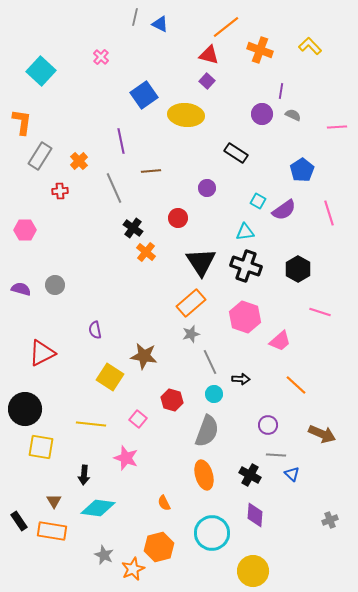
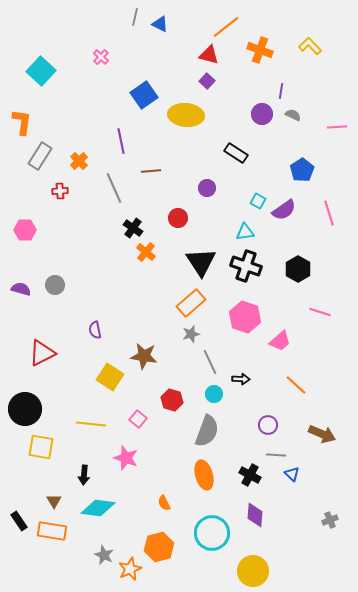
orange star at (133, 569): moved 3 px left
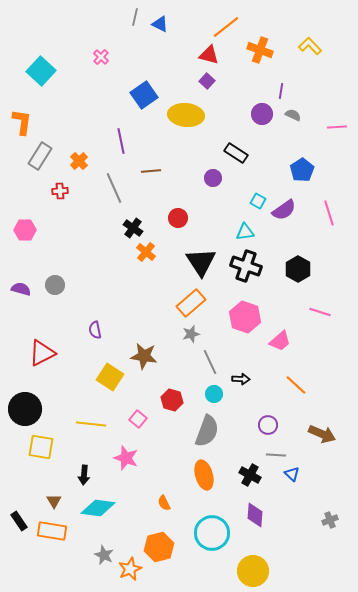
purple circle at (207, 188): moved 6 px right, 10 px up
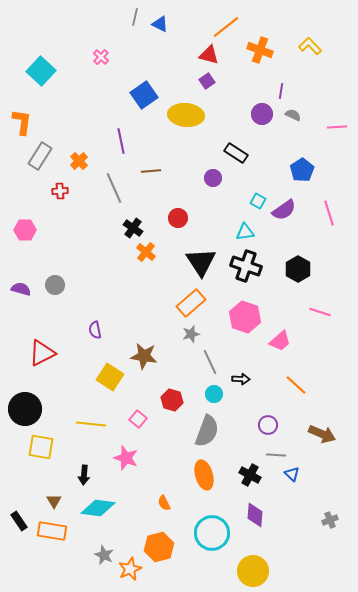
purple square at (207, 81): rotated 14 degrees clockwise
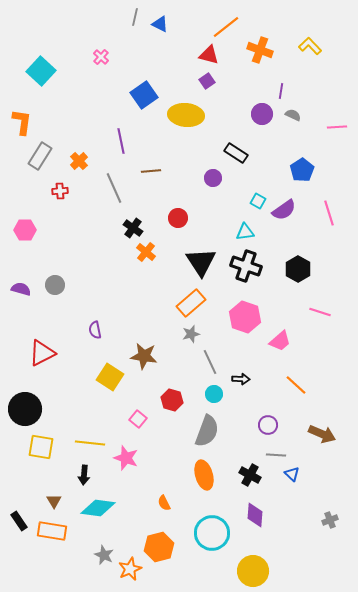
yellow line at (91, 424): moved 1 px left, 19 px down
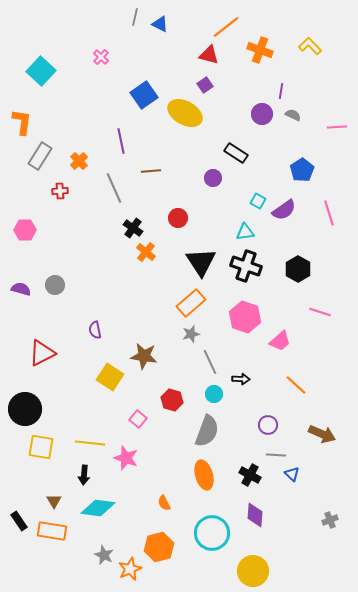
purple square at (207, 81): moved 2 px left, 4 px down
yellow ellipse at (186, 115): moved 1 px left, 2 px up; rotated 24 degrees clockwise
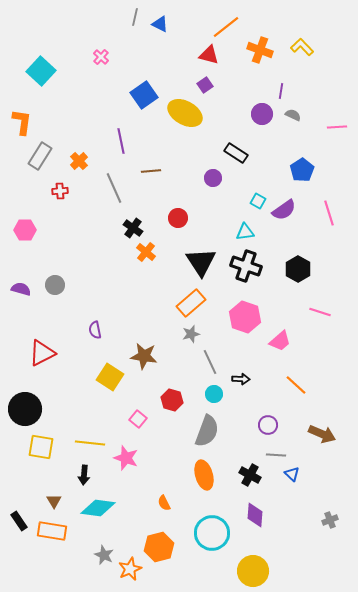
yellow L-shape at (310, 46): moved 8 px left, 1 px down
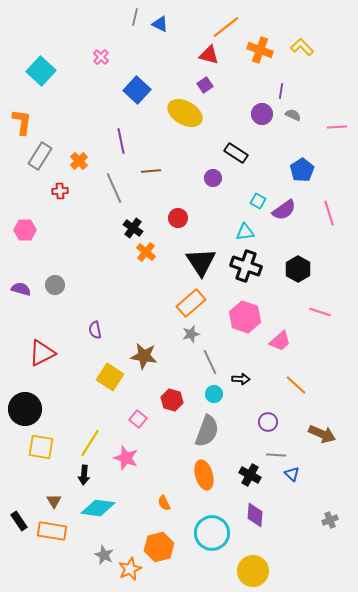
blue square at (144, 95): moved 7 px left, 5 px up; rotated 12 degrees counterclockwise
purple circle at (268, 425): moved 3 px up
yellow line at (90, 443): rotated 64 degrees counterclockwise
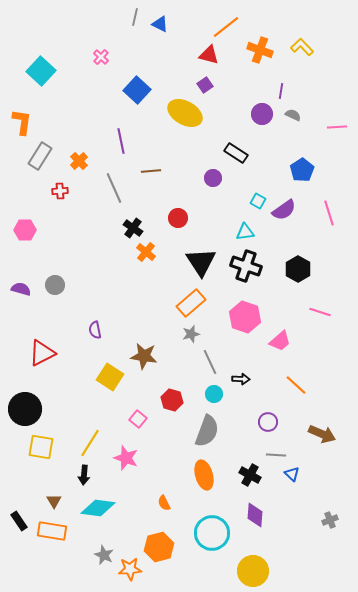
orange star at (130, 569): rotated 20 degrees clockwise
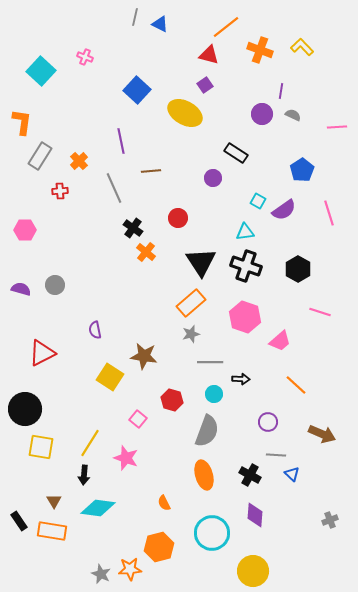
pink cross at (101, 57): moved 16 px left; rotated 21 degrees counterclockwise
gray line at (210, 362): rotated 65 degrees counterclockwise
gray star at (104, 555): moved 3 px left, 19 px down
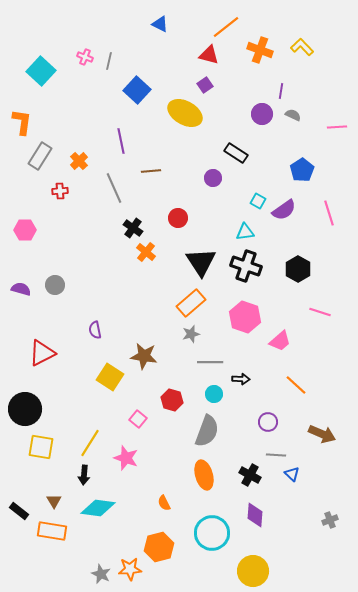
gray line at (135, 17): moved 26 px left, 44 px down
black rectangle at (19, 521): moved 10 px up; rotated 18 degrees counterclockwise
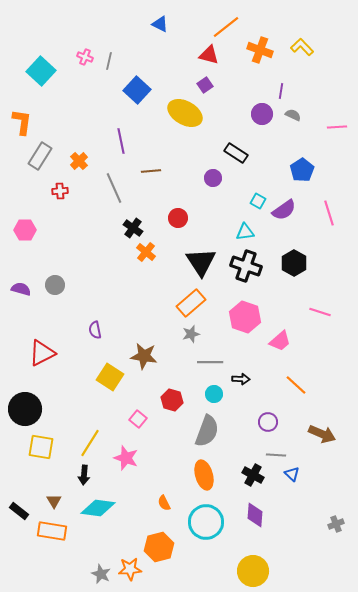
black hexagon at (298, 269): moved 4 px left, 6 px up
black cross at (250, 475): moved 3 px right
gray cross at (330, 520): moved 6 px right, 4 px down
cyan circle at (212, 533): moved 6 px left, 11 px up
